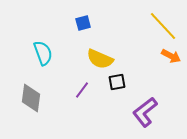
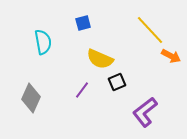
yellow line: moved 13 px left, 4 px down
cyan semicircle: moved 11 px up; rotated 10 degrees clockwise
black square: rotated 12 degrees counterclockwise
gray diamond: rotated 16 degrees clockwise
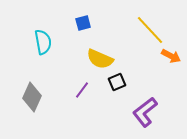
gray diamond: moved 1 px right, 1 px up
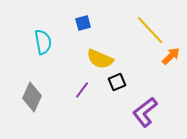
orange arrow: rotated 72 degrees counterclockwise
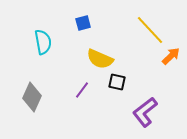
black square: rotated 36 degrees clockwise
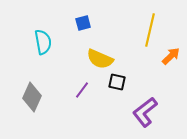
yellow line: rotated 56 degrees clockwise
